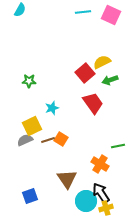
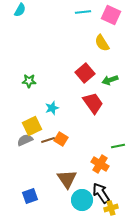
yellow semicircle: moved 19 px up; rotated 96 degrees counterclockwise
cyan circle: moved 4 px left, 1 px up
yellow cross: moved 5 px right
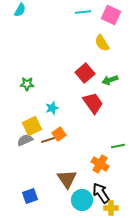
green star: moved 2 px left, 3 px down
orange square: moved 2 px left, 5 px up; rotated 24 degrees clockwise
yellow cross: rotated 16 degrees clockwise
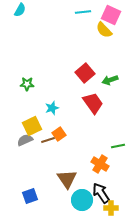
yellow semicircle: moved 2 px right, 13 px up; rotated 12 degrees counterclockwise
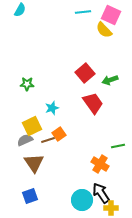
brown triangle: moved 33 px left, 16 px up
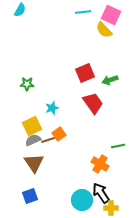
red square: rotated 18 degrees clockwise
gray semicircle: moved 8 px right
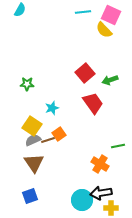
red square: rotated 18 degrees counterclockwise
yellow square: rotated 30 degrees counterclockwise
black arrow: rotated 65 degrees counterclockwise
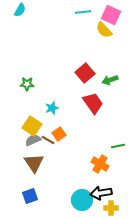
brown line: rotated 48 degrees clockwise
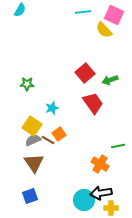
pink square: moved 3 px right
cyan circle: moved 2 px right
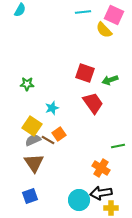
red square: rotated 30 degrees counterclockwise
orange cross: moved 1 px right, 4 px down
cyan circle: moved 5 px left
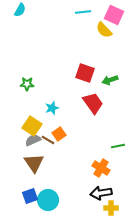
cyan circle: moved 31 px left
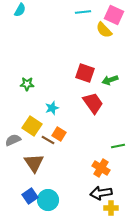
orange square: rotated 24 degrees counterclockwise
gray semicircle: moved 20 px left
blue square: rotated 14 degrees counterclockwise
